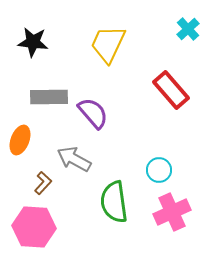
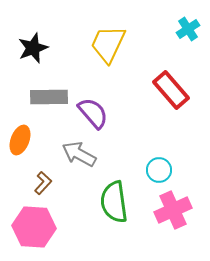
cyan cross: rotated 10 degrees clockwise
black star: moved 6 px down; rotated 28 degrees counterclockwise
gray arrow: moved 5 px right, 5 px up
pink cross: moved 1 px right, 2 px up
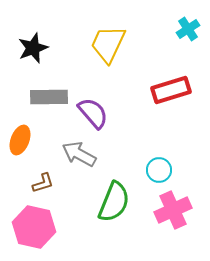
red rectangle: rotated 66 degrees counterclockwise
brown L-shape: rotated 30 degrees clockwise
green semicircle: rotated 150 degrees counterclockwise
pink hexagon: rotated 9 degrees clockwise
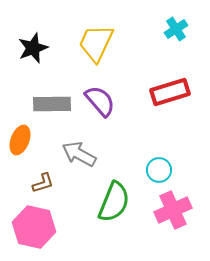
cyan cross: moved 12 px left
yellow trapezoid: moved 12 px left, 1 px up
red rectangle: moved 1 px left, 2 px down
gray rectangle: moved 3 px right, 7 px down
purple semicircle: moved 7 px right, 12 px up
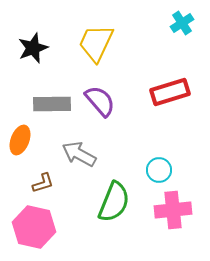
cyan cross: moved 6 px right, 6 px up
pink cross: rotated 18 degrees clockwise
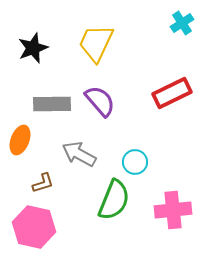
red rectangle: moved 2 px right, 1 px down; rotated 9 degrees counterclockwise
cyan circle: moved 24 px left, 8 px up
green semicircle: moved 2 px up
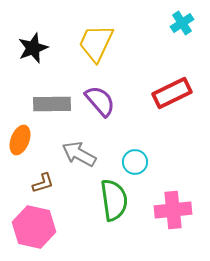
green semicircle: rotated 30 degrees counterclockwise
